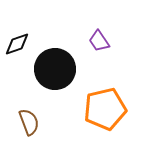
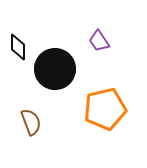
black diamond: moved 1 px right, 3 px down; rotated 72 degrees counterclockwise
brown semicircle: moved 2 px right
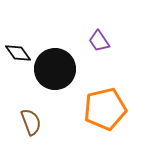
black diamond: moved 6 px down; rotated 36 degrees counterclockwise
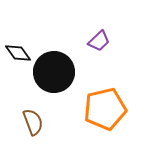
purple trapezoid: rotated 100 degrees counterclockwise
black circle: moved 1 px left, 3 px down
brown semicircle: moved 2 px right
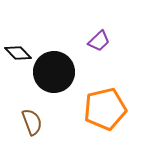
black diamond: rotated 8 degrees counterclockwise
brown semicircle: moved 1 px left
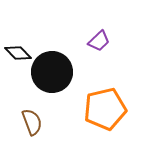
black circle: moved 2 px left
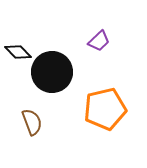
black diamond: moved 1 px up
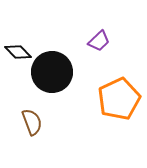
orange pentagon: moved 14 px right, 10 px up; rotated 12 degrees counterclockwise
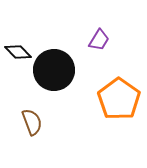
purple trapezoid: moved 1 px up; rotated 15 degrees counterclockwise
black circle: moved 2 px right, 2 px up
orange pentagon: rotated 12 degrees counterclockwise
